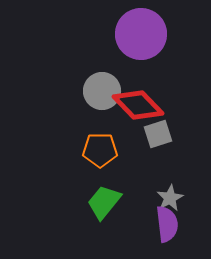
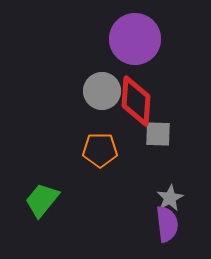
purple circle: moved 6 px left, 5 px down
red diamond: moved 2 px left, 4 px up; rotated 48 degrees clockwise
gray square: rotated 20 degrees clockwise
green trapezoid: moved 62 px left, 2 px up
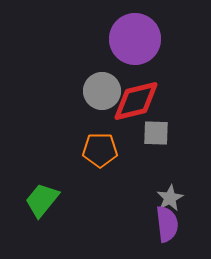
red diamond: rotated 72 degrees clockwise
gray square: moved 2 px left, 1 px up
